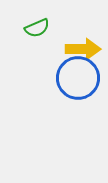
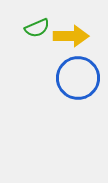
yellow arrow: moved 12 px left, 13 px up
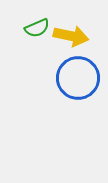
yellow arrow: rotated 12 degrees clockwise
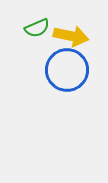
blue circle: moved 11 px left, 8 px up
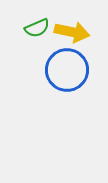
yellow arrow: moved 1 px right, 4 px up
